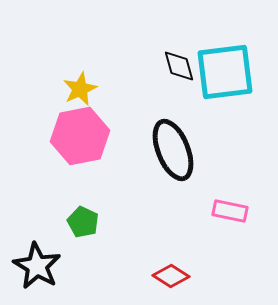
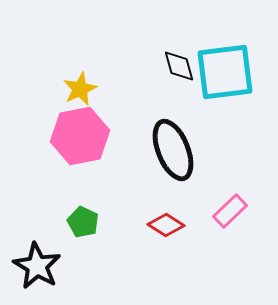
pink rectangle: rotated 56 degrees counterclockwise
red diamond: moved 5 px left, 51 px up
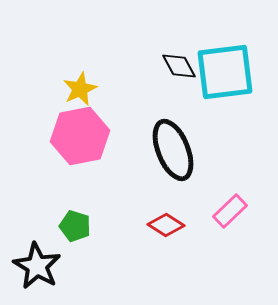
black diamond: rotated 12 degrees counterclockwise
green pentagon: moved 8 px left, 4 px down; rotated 8 degrees counterclockwise
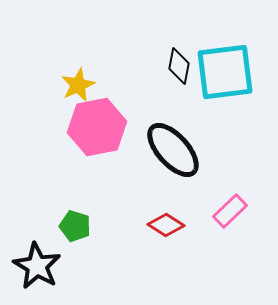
black diamond: rotated 39 degrees clockwise
yellow star: moved 2 px left, 4 px up
pink hexagon: moved 17 px right, 9 px up
black ellipse: rotated 20 degrees counterclockwise
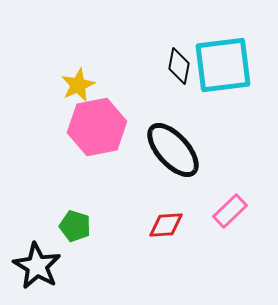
cyan square: moved 2 px left, 7 px up
red diamond: rotated 36 degrees counterclockwise
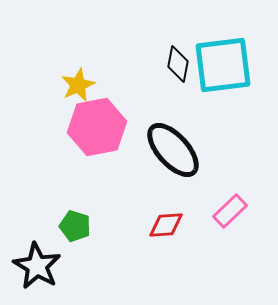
black diamond: moved 1 px left, 2 px up
